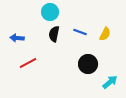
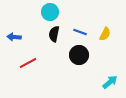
blue arrow: moved 3 px left, 1 px up
black circle: moved 9 px left, 9 px up
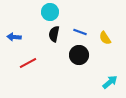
yellow semicircle: moved 4 px down; rotated 120 degrees clockwise
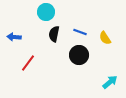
cyan circle: moved 4 px left
red line: rotated 24 degrees counterclockwise
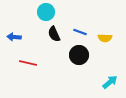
black semicircle: rotated 35 degrees counterclockwise
yellow semicircle: rotated 56 degrees counterclockwise
red line: rotated 66 degrees clockwise
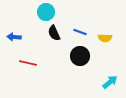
black semicircle: moved 1 px up
black circle: moved 1 px right, 1 px down
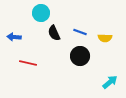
cyan circle: moved 5 px left, 1 px down
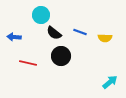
cyan circle: moved 2 px down
black semicircle: rotated 28 degrees counterclockwise
black circle: moved 19 px left
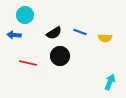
cyan circle: moved 16 px left
black semicircle: rotated 70 degrees counterclockwise
blue arrow: moved 2 px up
black circle: moved 1 px left
cyan arrow: rotated 28 degrees counterclockwise
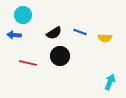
cyan circle: moved 2 px left
